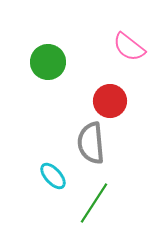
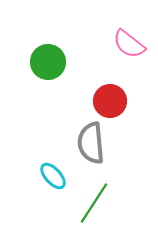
pink semicircle: moved 3 px up
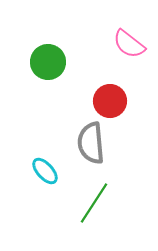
cyan ellipse: moved 8 px left, 5 px up
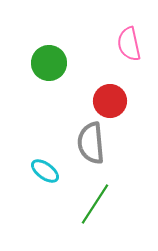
pink semicircle: rotated 40 degrees clockwise
green circle: moved 1 px right, 1 px down
cyan ellipse: rotated 12 degrees counterclockwise
green line: moved 1 px right, 1 px down
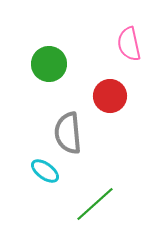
green circle: moved 1 px down
red circle: moved 5 px up
gray semicircle: moved 23 px left, 10 px up
green line: rotated 15 degrees clockwise
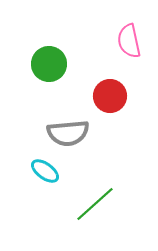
pink semicircle: moved 3 px up
gray semicircle: rotated 90 degrees counterclockwise
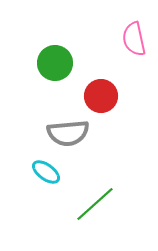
pink semicircle: moved 5 px right, 2 px up
green circle: moved 6 px right, 1 px up
red circle: moved 9 px left
cyan ellipse: moved 1 px right, 1 px down
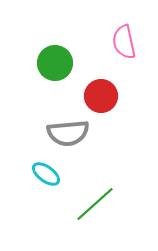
pink semicircle: moved 10 px left, 3 px down
cyan ellipse: moved 2 px down
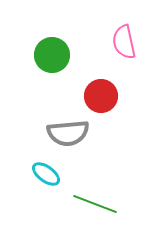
green circle: moved 3 px left, 8 px up
green line: rotated 63 degrees clockwise
